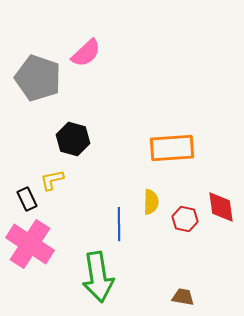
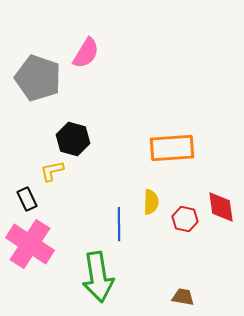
pink semicircle: rotated 16 degrees counterclockwise
yellow L-shape: moved 9 px up
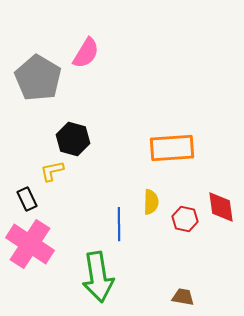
gray pentagon: rotated 12 degrees clockwise
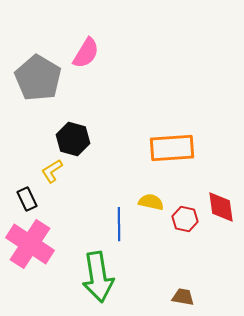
yellow L-shape: rotated 20 degrees counterclockwise
yellow semicircle: rotated 80 degrees counterclockwise
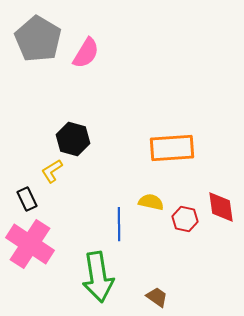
gray pentagon: moved 39 px up
brown trapezoid: moved 26 px left; rotated 25 degrees clockwise
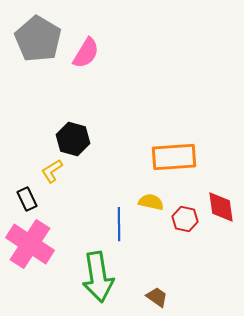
orange rectangle: moved 2 px right, 9 px down
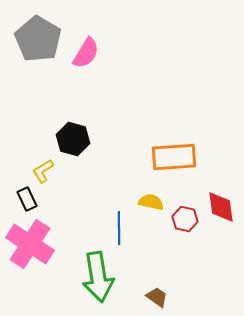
yellow L-shape: moved 9 px left
blue line: moved 4 px down
